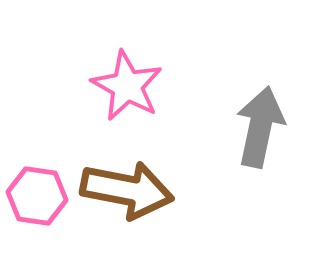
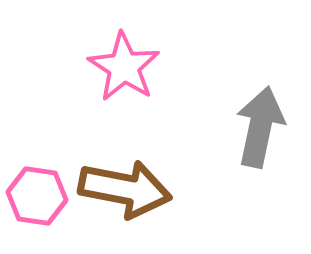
pink star: moved 3 px left, 19 px up; rotated 4 degrees clockwise
brown arrow: moved 2 px left, 1 px up
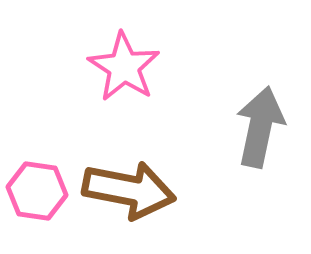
brown arrow: moved 4 px right, 1 px down
pink hexagon: moved 5 px up
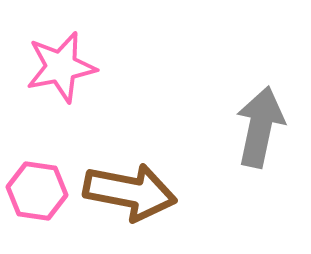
pink star: moved 63 px left; rotated 28 degrees clockwise
brown arrow: moved 1 px right, 2 px down
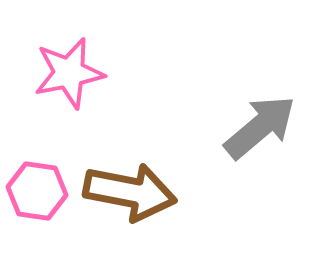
pink star: moved 8 px right, 6 px down
gray arrow: rotated 38 degrees clockwise
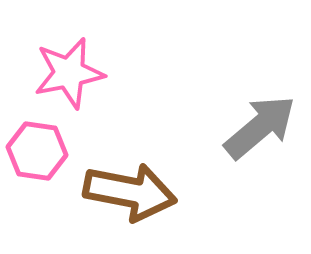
pink hexagon: moved 40 px up
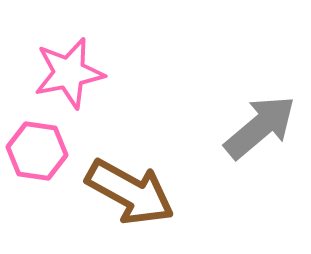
brown arrow: rotated 18 degrees clockwise
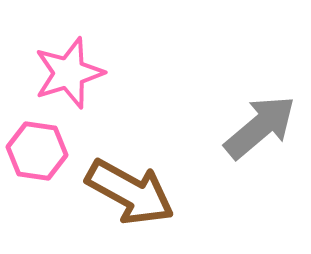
pink star: rotated 6 degrees counterclockwise
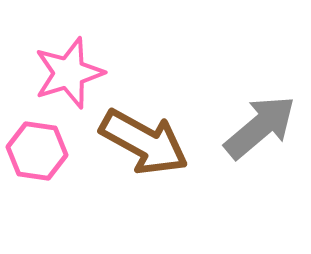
brown arrow: moved 14 px right, 50 px up
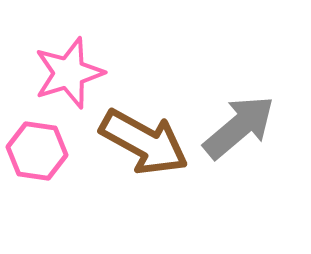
gray arrow: moved 21 px left
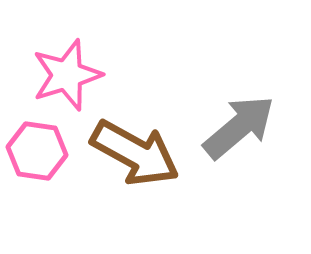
pink star: moved 2 px left, 2 px down
brown arrow: moved 9 px left, 11 px down
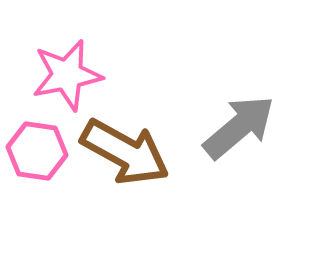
pink star: rotated 6 degrees clockwise
brown arrow: moved 10 px left, 1 px up
